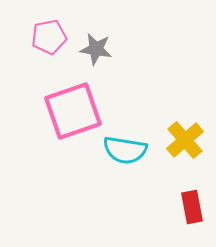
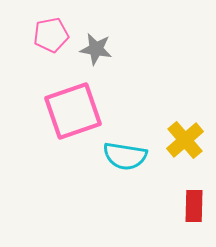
pink pentagon: moved 2 px right, 2 px up
cyan semicircle: moved 6 px down
red rectangle: moved 2 px right, 1 px up; rotated 12 degrees clockwise
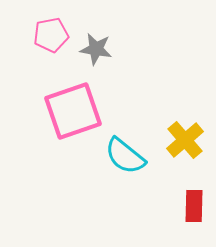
cyan semicircle: rotated 30 degrees clockwise
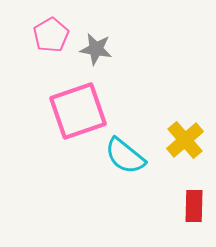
pink pentagon: rotated 20 degrees counterclockwise
pink square: moved 5 px right
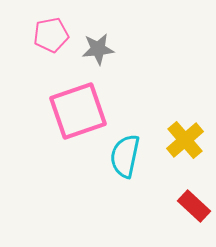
pink pentagon: rotated 20 degrees clockwise
gray star: moved 2 px right; rotated 16 degrees counterclockwise
cyan semicircle: rotated 63 degrees clockwise
red rectangle: rotated 48 degrees counterclockwise
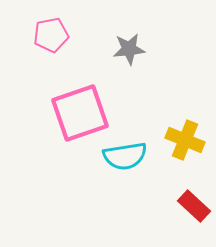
gray star: moved 31 px right
pink square: moved 2 px right, 2 px down
yellow cross: rotated 27 degrees counterclockwise
cyan semicircle: rotated 111 degrees counterclockwise
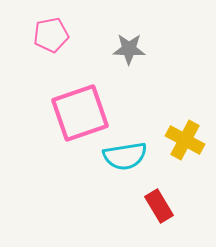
gray star: rotated 8 degrees clockwise
yellow cross: rotated 6 degrees clockwise
red rectangle: moved 35 px left; rotated 16 degrees clockwise
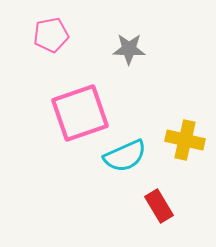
yellow cross: rotated 15 degrees counterclockwise
cyan semicircle: rotated 15 degrees counterclockwise
